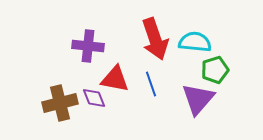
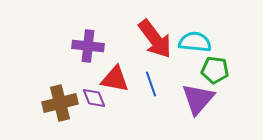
red arrow: rotated 18 degrees counterclockwise
green pentagon: rotated 24 degrees clockwise
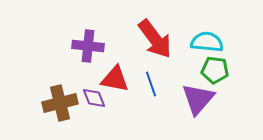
cyan semicircle: moved 12 px right
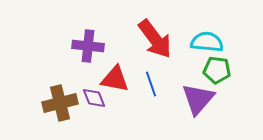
green pentagon: moved 2 px right
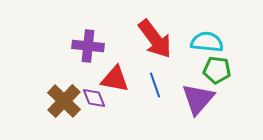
blue line: moved 4 px right, 1 px down
brown cross: moved 4 px right, 2 px up; rotated 32 degrees counterclockwise
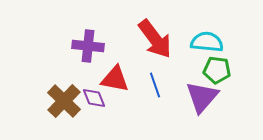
purple triangle: moved 4 px right, 2 px up
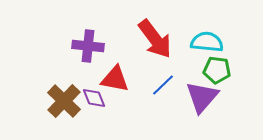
blue line: moved 8 px right; rotated 65 degrees clockwise
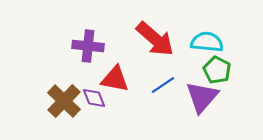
red arrow: rotated 12 degrees counterclockwise
green pentagon: rotated 20 degrees clockwise
blue line: rotated 10 degrees clockwise
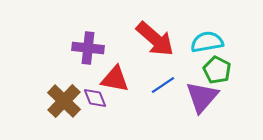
cyan semicircle: rotated 16 degrees counterclockwise
purple cross: moved 2 px down
purple diamond: moved 1 px right
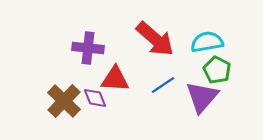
red triangle: rotated 8 degrees counterclockwise
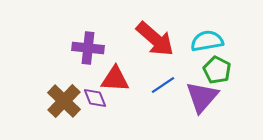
cyan semicircle: moved 1 px up
